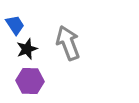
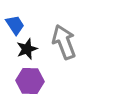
gray arrow: moved 4 px left, 1 px up
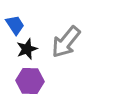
gray arrow: moved 2 px right; rotated 120 degrees counterclockwise
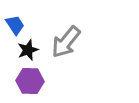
black star: moved 1 px right, 1 px down
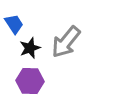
blue trapezoid: moved 1 px left, 1 px up
black star: moved 2 px right, 2 px up
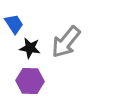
black star: rotated 30 degrees clockwise
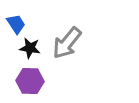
blue trapezoid: moved 2 px right
gray arrow: moved 1 px right, 1 px down
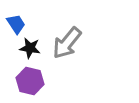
purple hexagon: rotated 12 degrees clockwise
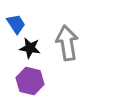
gray arrow: rotated 132 degrees clockwise
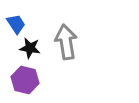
gray arrow: moved 1 px left, 1 px up
purple hexagon: moved 5 px left, 1 px up
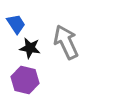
gray arrow: rotated 16 degrees counterclockwise
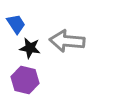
gray arrow: moved 1 px right, 1 px up; rotated 60 degrees counterclockwise
